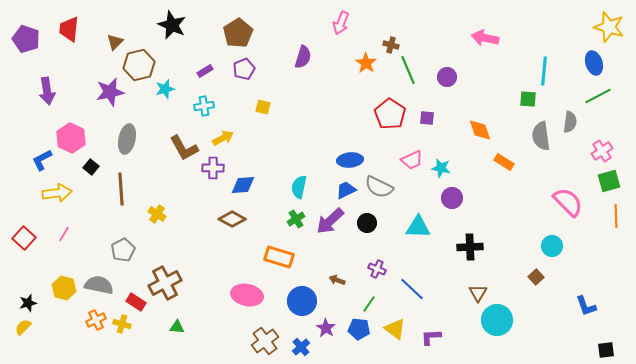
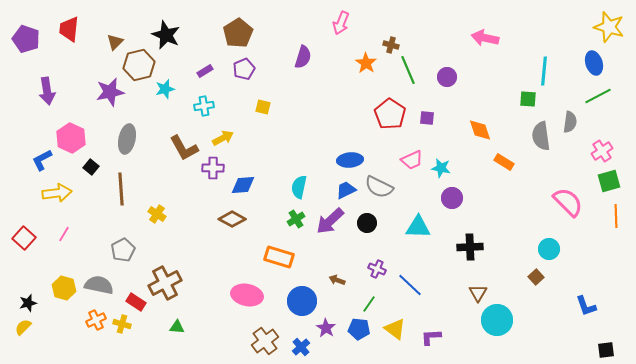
black star at (172, 25): moved 6 px left, 10 px down
cyan circle at (552, 246): moved 3 px left, 3 px down
blue line at (412, 289): moved 2 px left, 4 px up
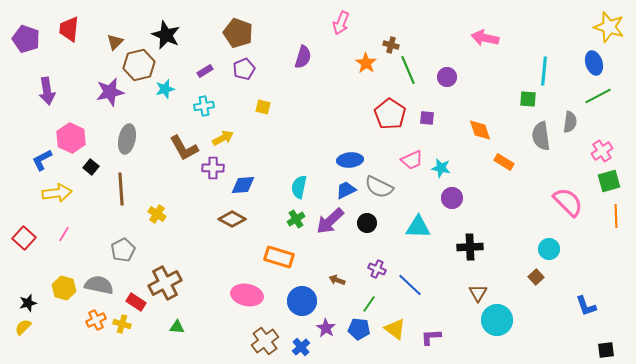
brown pentagon at (238, 33): rotated 20 degrees counterclockwise
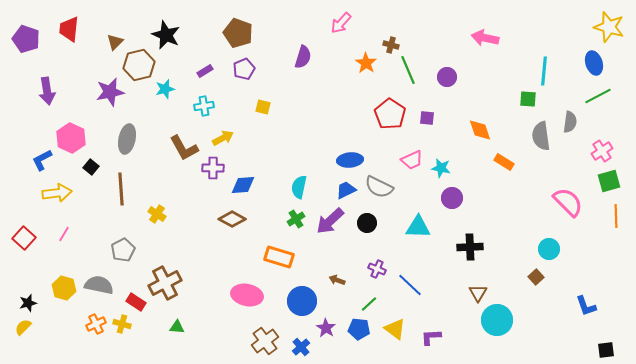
pink arrow at (341, 23): rotated 20 degrees clockwise
green line at (369, 304): rotated 12 degrees clockwise
orange cross at (96, 320): moved 4 px down
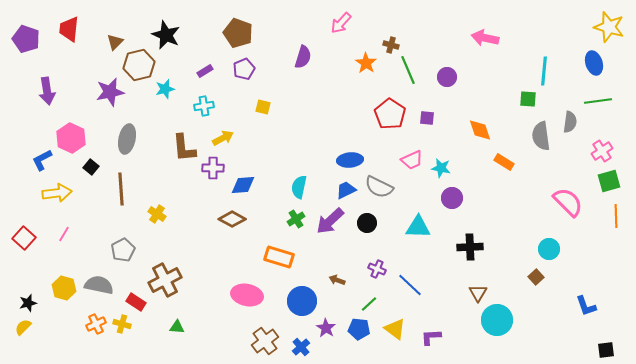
green line at (598, 96): moved 5 px down; rotated 20 degrees clockwise
brown L-shape at (184, 148): rotated 24 degrees clockwise
brown cross at (165, 283): moved 3 px up
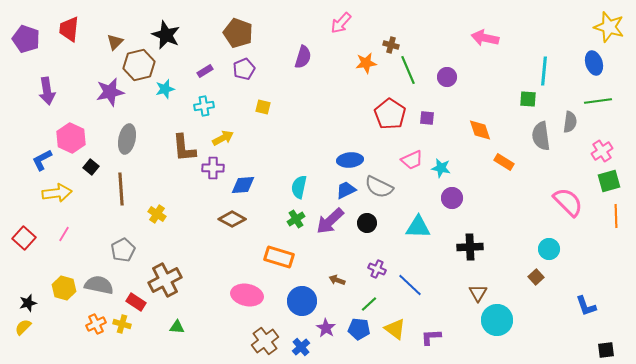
orange star at (366, 63): rotated 30 degrees clockwise
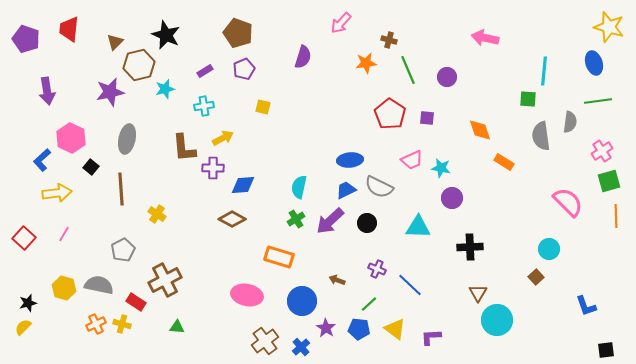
brown cross at (391, 45): moved 2 px left, 5 px up
blue L-shape at (42, 160): rotated 15 degrees counterclockwise
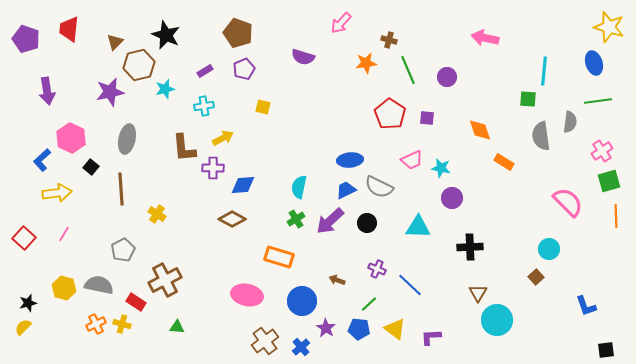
purple semicircle at (303, 57): rotated 90 degrees clockwise
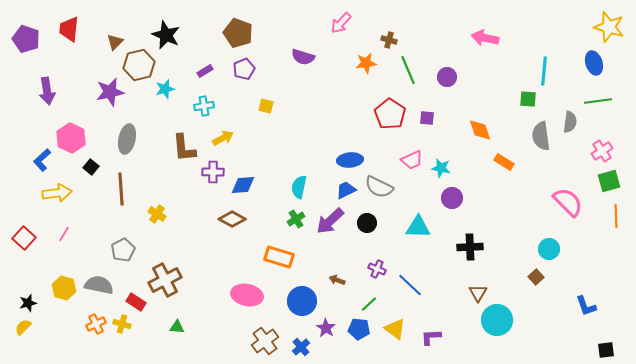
yellow square at (263, 107): moved 3 px right, 1 px up
purple cross at (213, 168): moved 4 px down
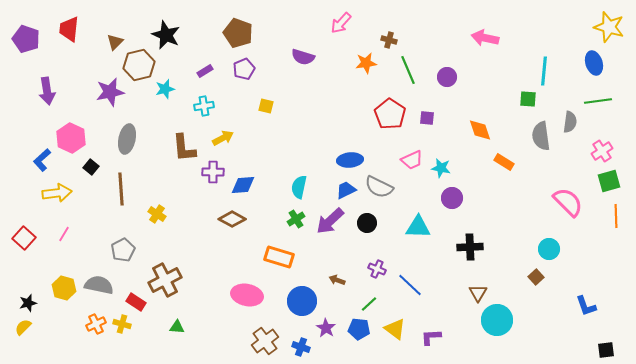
blue cross at (301, 347): rotated 30 degrees counterclockwise
